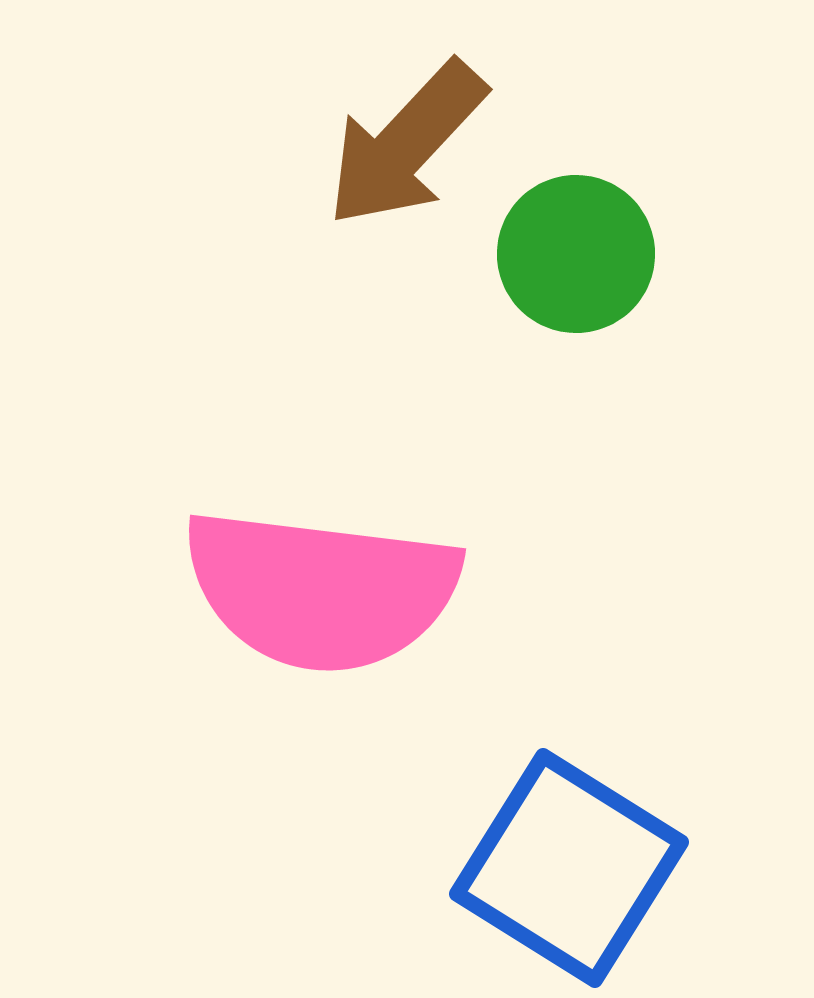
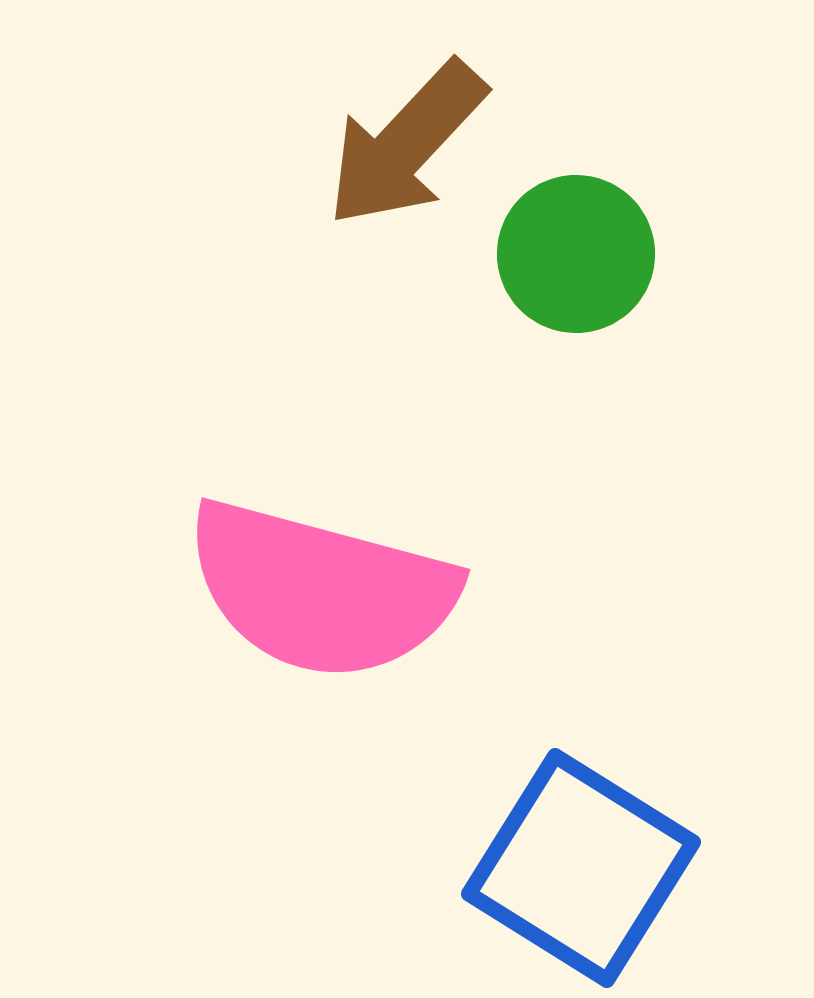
pink semicircle: rotated 8 degrees clockwise
blue square: moved 12 px right
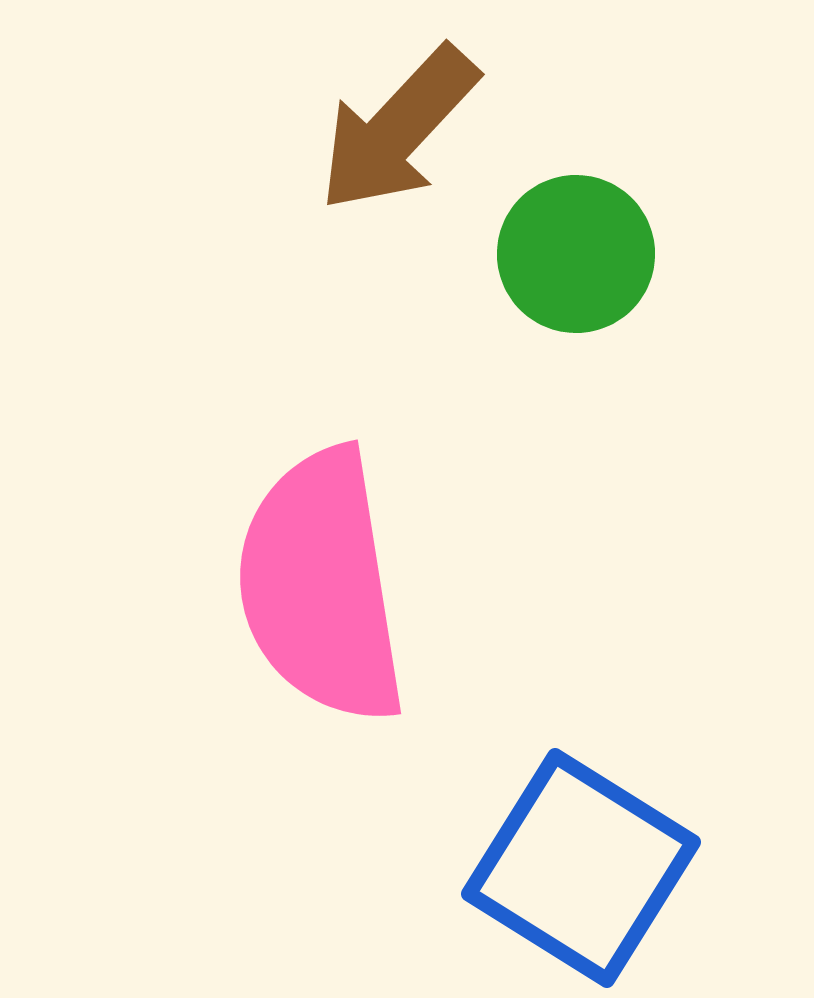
brown arrow: moved 8 px left, 15 px up
pink semicircle: moved 4 px up; rotated 66 degrees clockwise
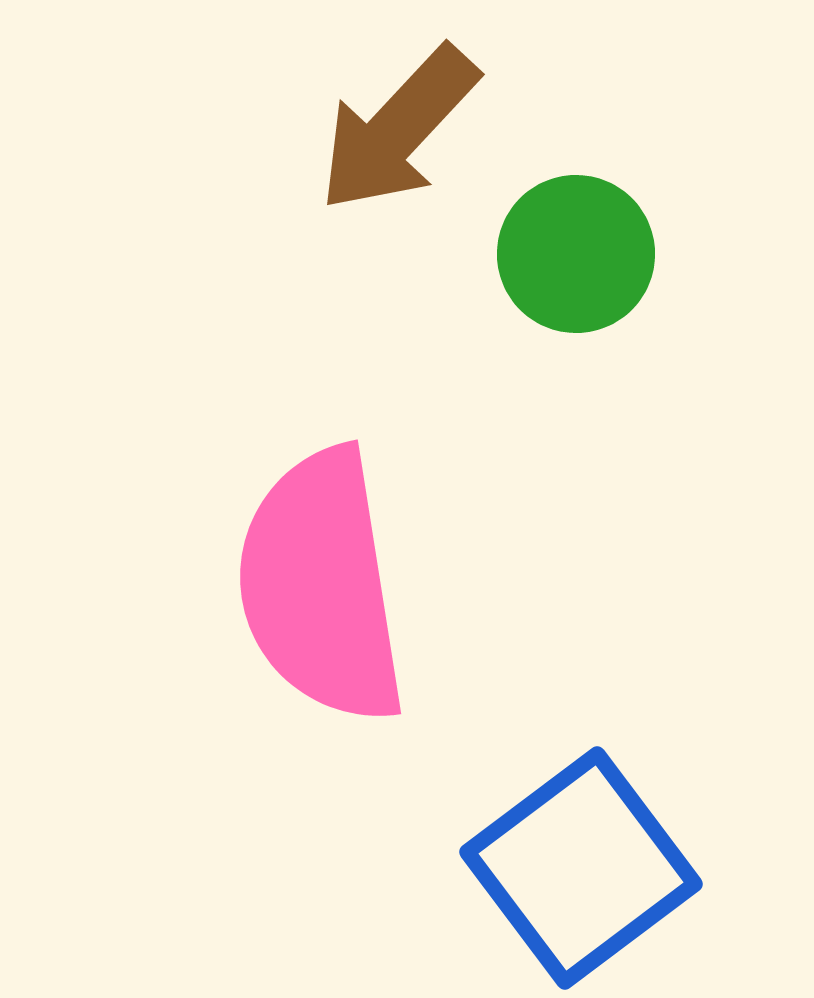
blue square: rotated 21 degrees clockwise
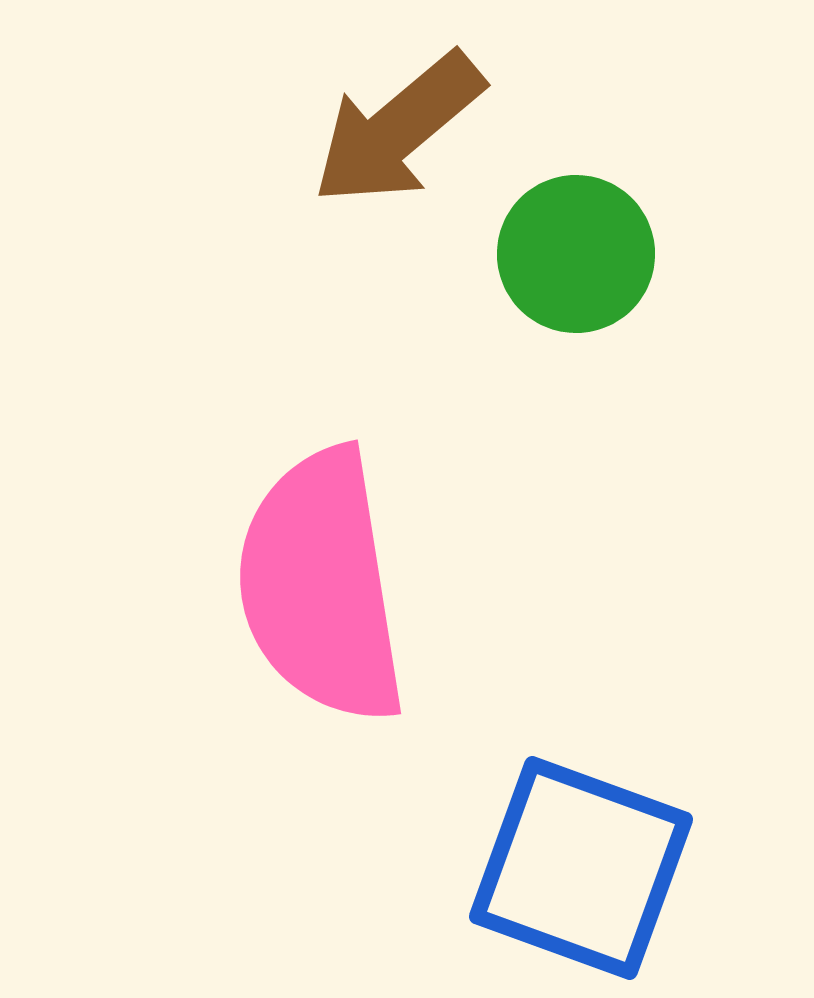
brown arrow: rotated 7 degrees clockwise
blue square: rotated 33 degrees counterclockwise
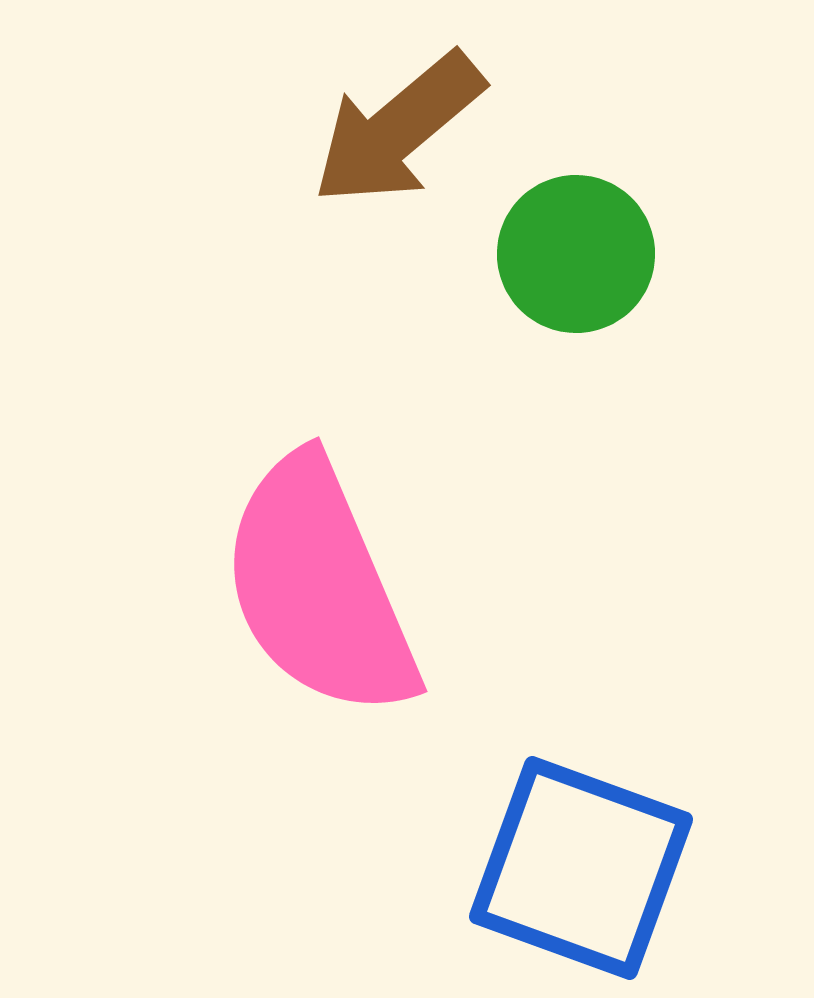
pink semicircle: moved 2 px left, 1 px down; rotated 14 degrees counterclockwise
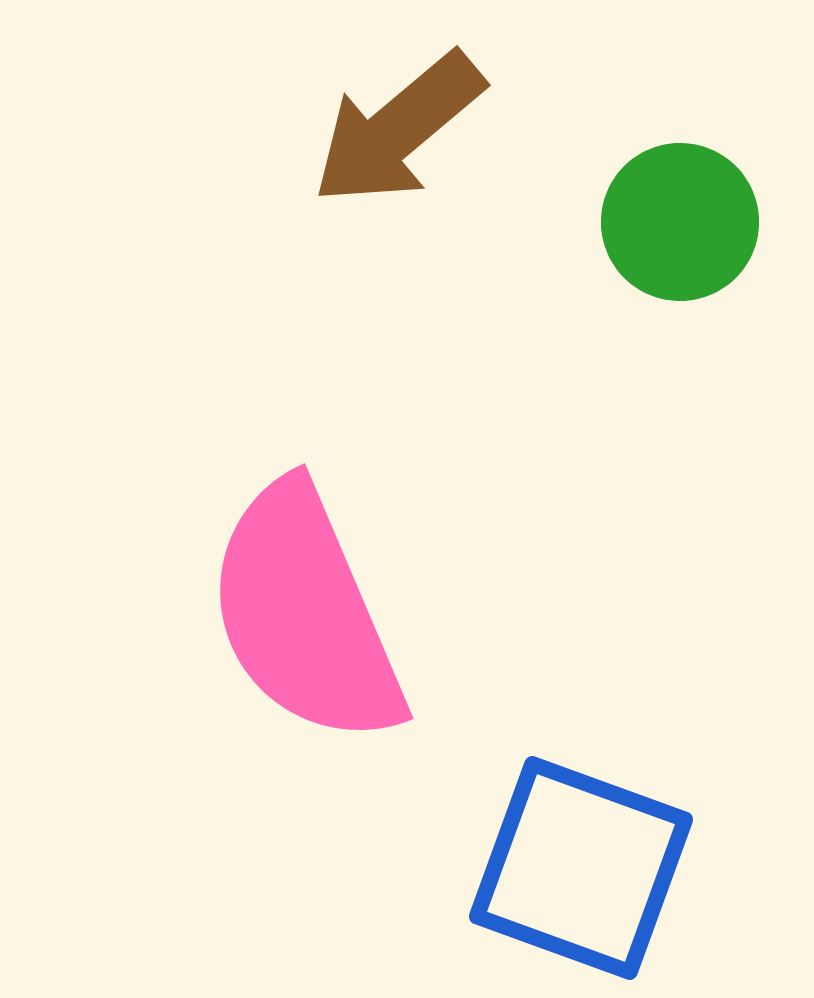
green circle: moved 104 px right, 32 px up
pink semicircle: moved 14 px left, 27 px down
